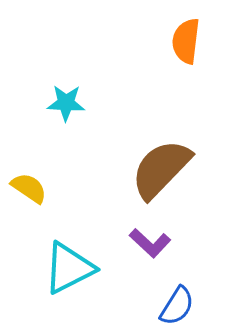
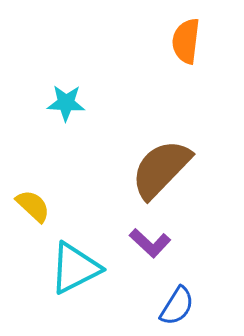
yellow semicircle: moved 4 px right, 18 px down; rotated 9 degrees clockwise
cyan triangle: moved 6 px right
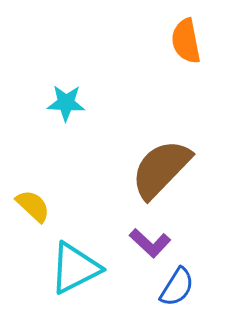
orange semicircle: rotated 18 degrees counterclockwise
blue semicircle: moved 19 px up
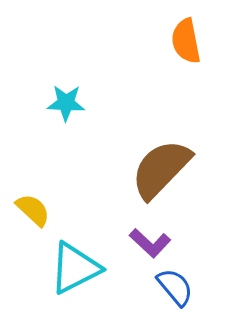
yellow semicircle: moved 4 px down
blue semicircle: moved 2 px left; rotated 72 degrees counterclockwise
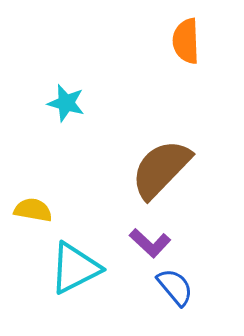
orange semicircle: rotated 9 degrees clockwise
cyan star: rotated 12 degrees clockwise
yellow semicircle: rotated 33 degrees counterclockwise
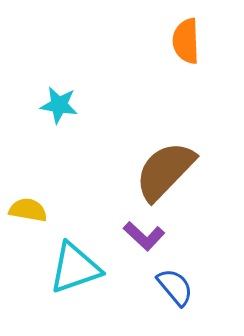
cyan star: moved 7 px left, 2 px down; rotated 6 degrees counterclockwise
brown semicircle: moved 4 px right, 2 px down
yellow semicircle: moved 5 px left
purple L-shape: moved 6 px left, 7 px up
cyan triangle: rotated 8 degrees clockwise
